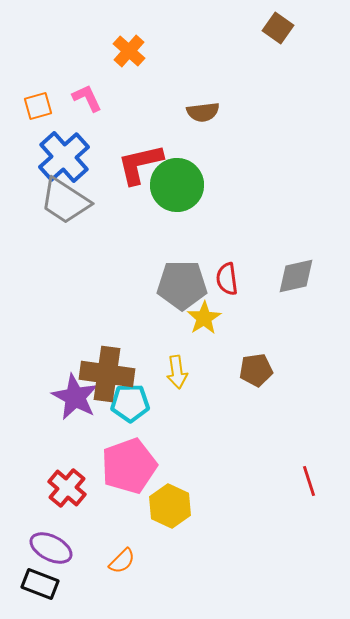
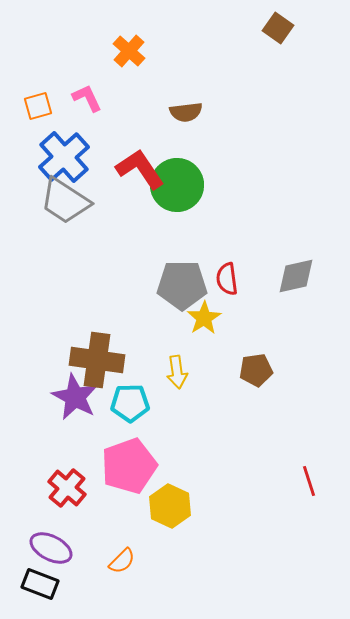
brown semicircle: moved 17 px left
red L-shape: moved 5 px down; rotated 69 degrees clockwise
brown cross: moved 10 px left, 14 px up
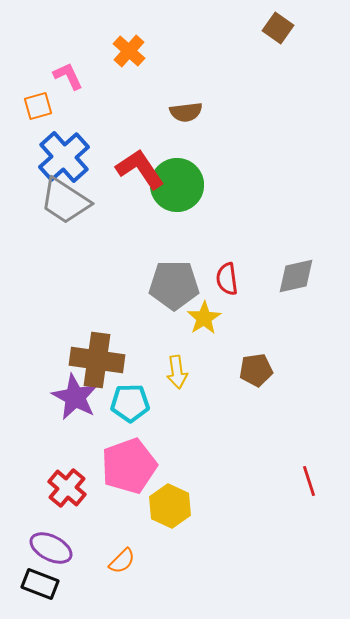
pink L-shape: moved 19 px left, 22 px up
gray pentagon: moved 8 px left
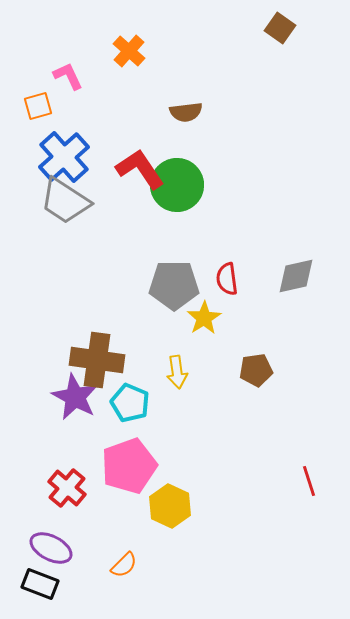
brown square: moved 2 px right
cyan pentagon: rotated 24 degrees clockwise
orange semicircle: moved 2 px right, 4 px down
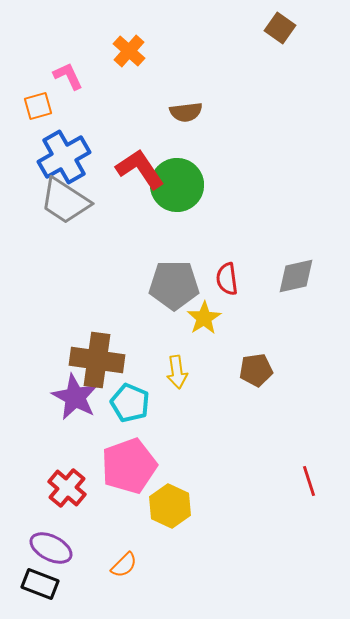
blue cross: rotated 12 degrees clockwise
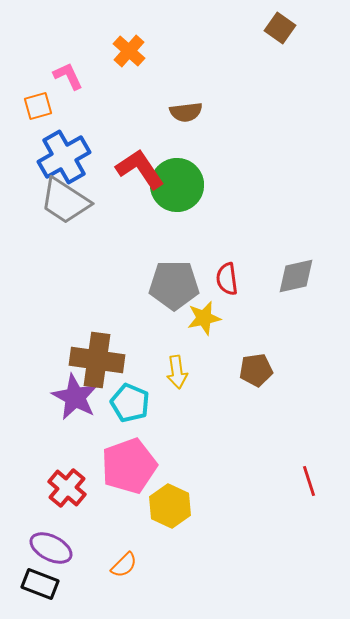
yellow star: rotated 20 degrees clockwise
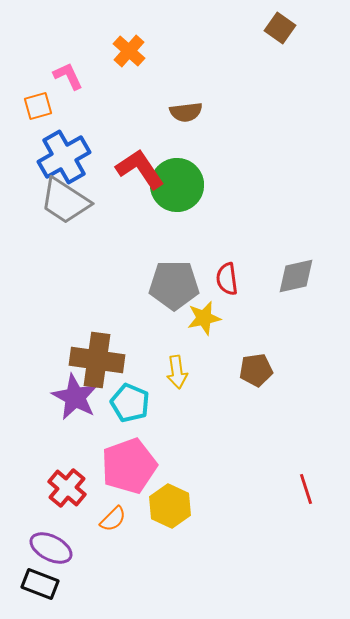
red line: moved 3 px left, 8 px down
orange semicircle: moved 11 px left, 46 px up
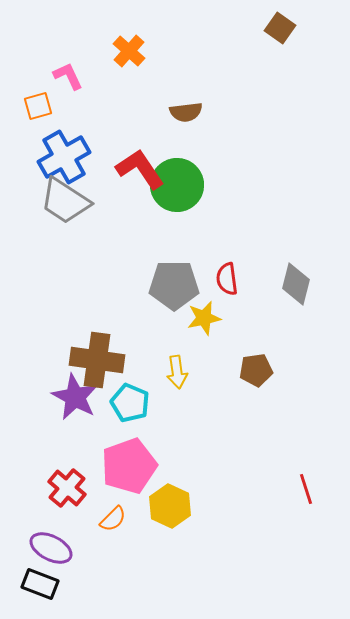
gray diamond: moved 8 px down; rotated 63 degrees counterclockwise
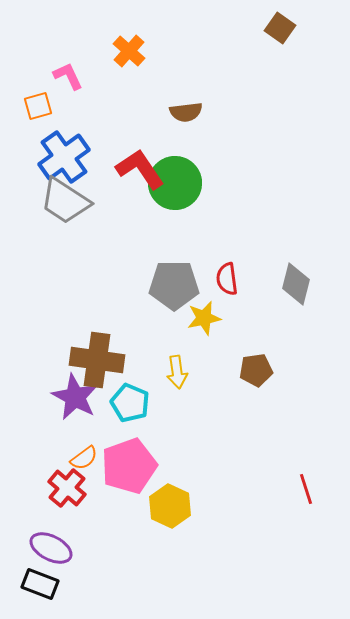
blue cross: rotated 6 degrees counterclockwise
green circle: moved 2 px left, 2 px up
orange semicircle: moved 29 px left, 61 px up; rotated 8 degrees clockwise
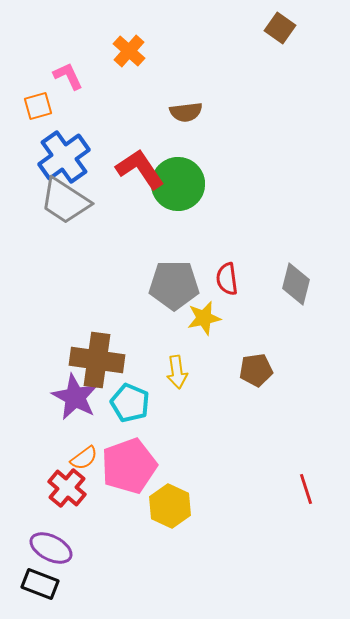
green circle: moved 3 px right, 1 px down
